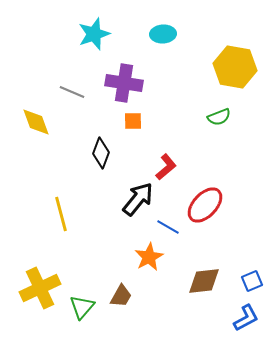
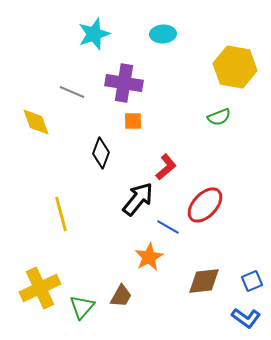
blue L-shape: rotated 64 degrees clockwise
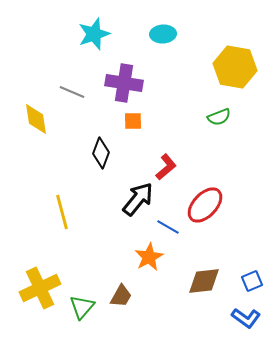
yellow diamond: moved 3 px up; rotated 12 degrees clockwise
yellow line: moved 1 px right, 2 px up
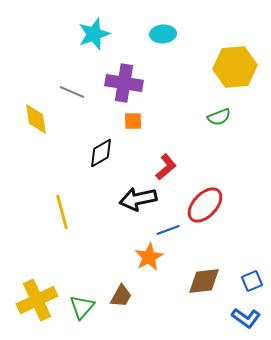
yellow hexagon: rotated 15 degrees counterclockwise
black diamond: rotated 40 degrees clockwise
black arrow: rotated 141 degrees counterclockwise
blue line: moved 3 px down; rotated 50 degrees counterclockwise
yellow cross: moved 3 px left, 12 px down
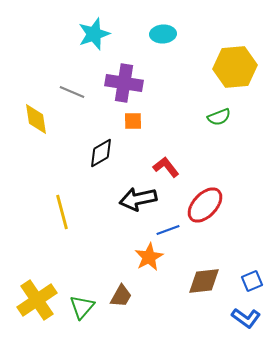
red L-shape: rotated 88 degrees counterclockwise
yellow cross: rotated 9 degrees counterclockwise
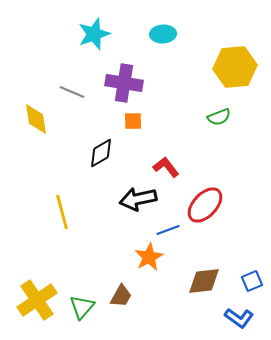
blue L-shape: moved 7 px left
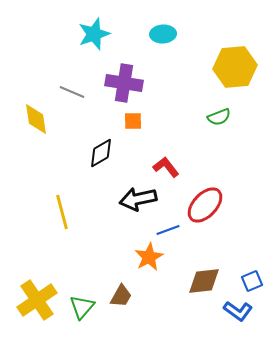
blue L-shape: moved 1 px left, 7 px up
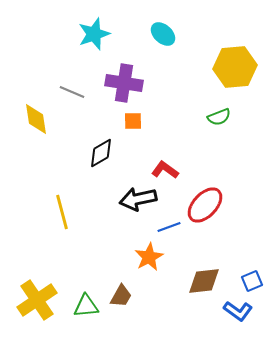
cyan ellipse: rotated 45 degrees clockwise
red L-shape: moved 1 px left, 3 px down; rotated 16 degrees counterclockwise
blue line: moved 1 px right, 3 px up
green triangle: moved 4 px right, 1 px up; rotated 44 degrees clockwise
